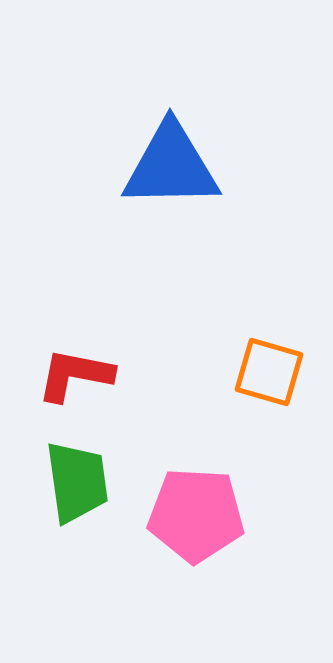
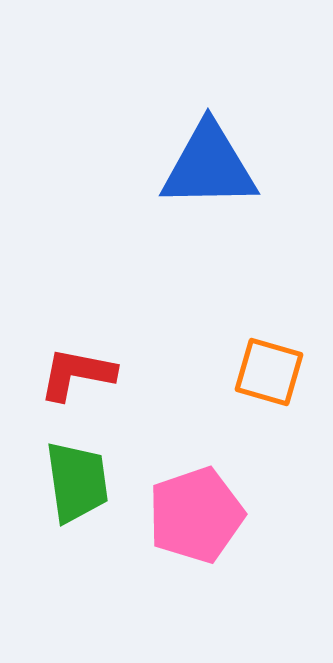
blue triangle: moved 38 px right
red L-shape: moved 2 px right, 1 px up
pink pentagon: rotated 22 degrees counterclockwise
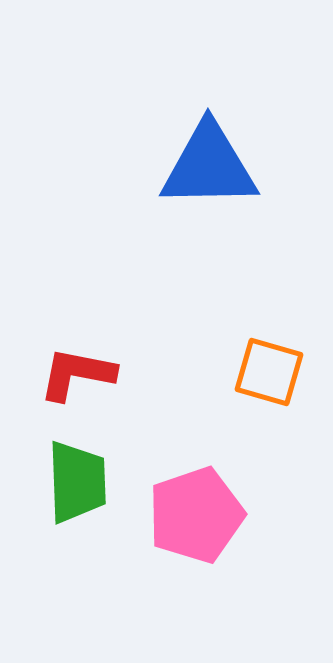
green trapezoid: rotated 6 degrees clockwise
